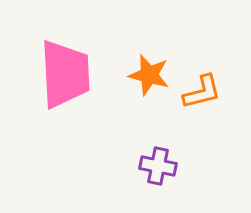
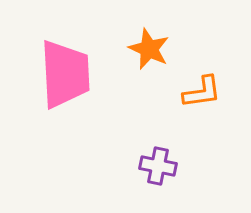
orange star: moved 26 px up; rotated 9 degrees clockwise
orange L-shape: rotated 6 degrees clockwise
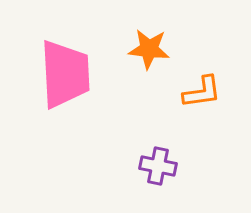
orange star: rotated 18 degrees counterclockwise
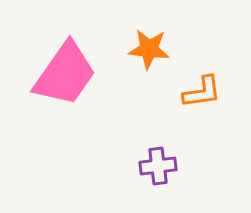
pink trapezoid: rotated 38 degrees clockwise
purple cross: rotated 18 degrees counterclockwise
